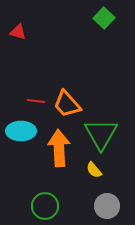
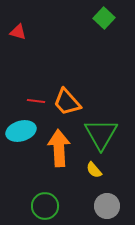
orange trapezoid: moved 2 px up
cyan ellipse: rotated 16 degrees counterclockwise
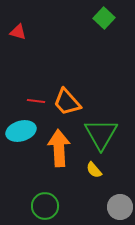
gray circle: moved 13 px right, 1 px down
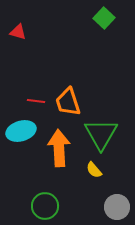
orange trapezoid: moved 1 px right; rotated 24 degrees clockwise
gray circle: moved 3 px left
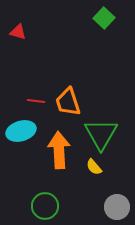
orange arrow: moved 2 px down
yellow semicircle: moved 3 px up
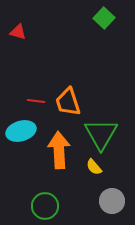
gray circle: moved 5 px left, 6 px up
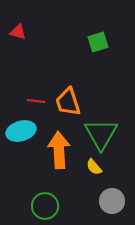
green square: moved 6 px left, 24 px down; rotated 30 degrees clockwise
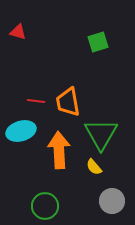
orange trapezoid: rotated 8 degrees clockwise
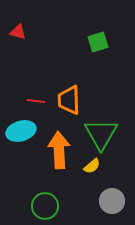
orange trapezoid: moved 1 px right, 2 px up; rotated 8 degrees clockwise
yellow semicircle: moved 2 px left, 1 px up; rotated 90 degrees counterclockwise
